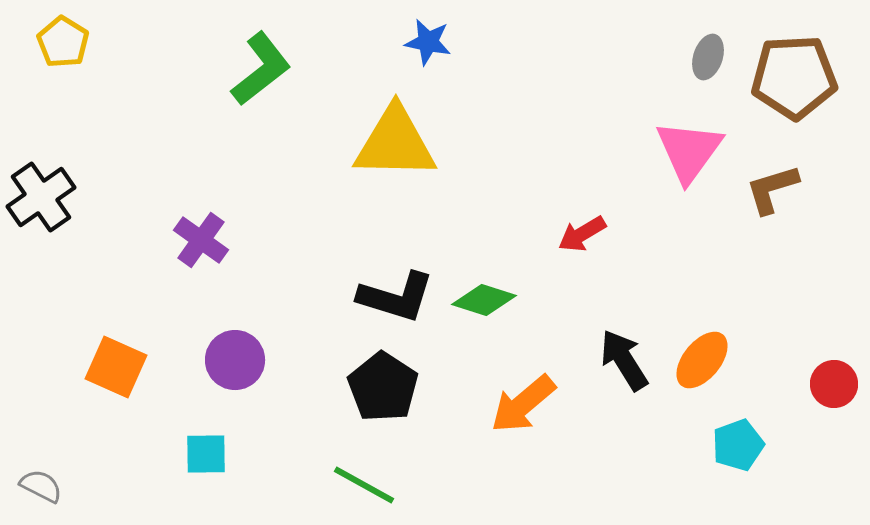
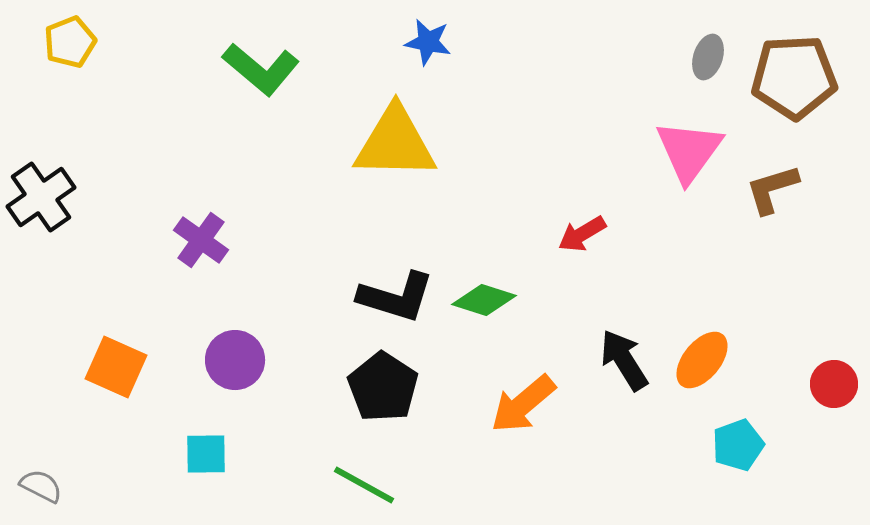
yellow pentagon: moved 7 px right; rotated 18 degrees clockwise
green L-shape: rotated 78 degrees clockwise
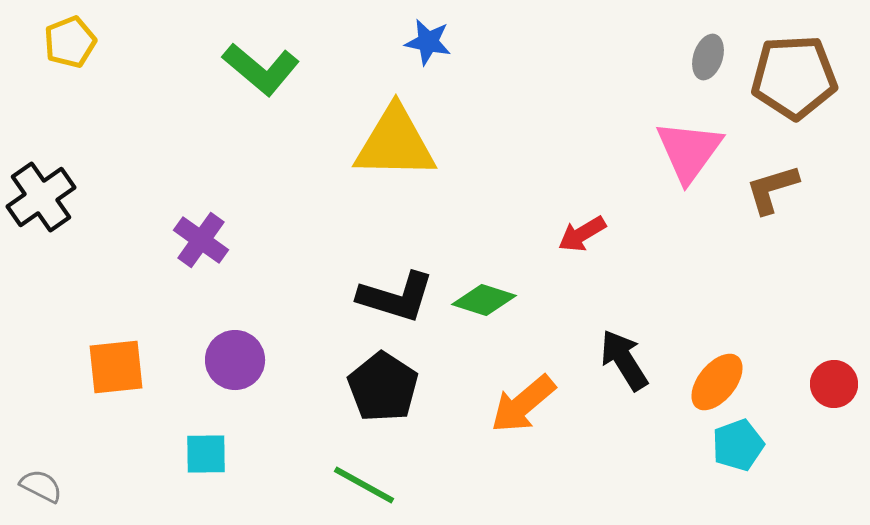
orange ellipse: moved 15 px right, 22 px down
orange square: rotated 30 degrees counterclockwise
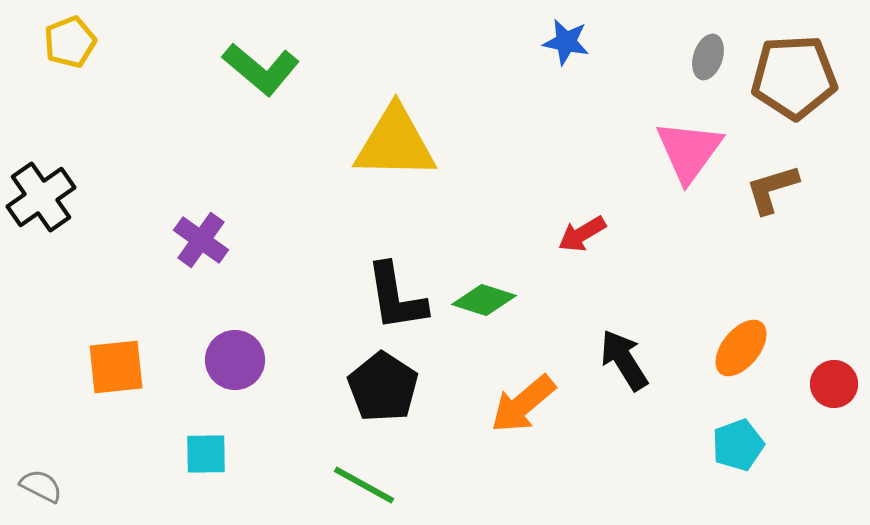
blue star: moved 138 px right
black L-shape: rotated 64 degrees clockwise
orange ellipse: moved 24 px right, 34 px up
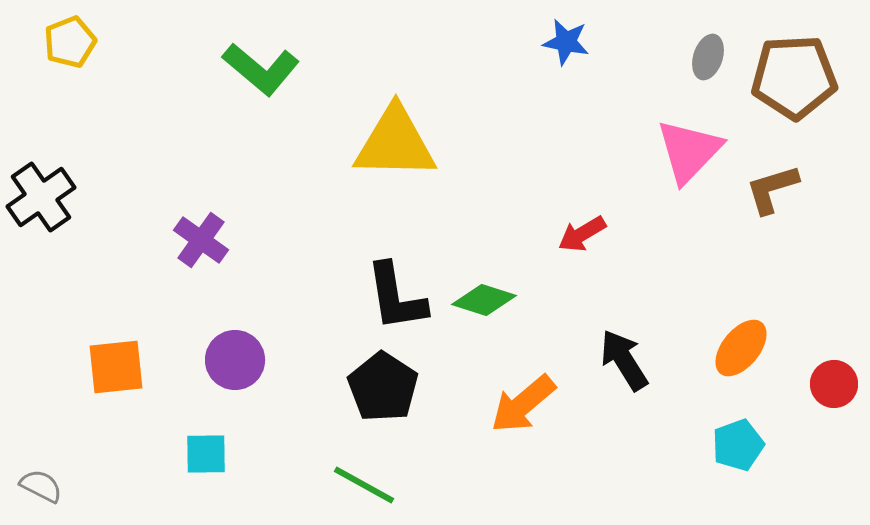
pink triangle: rotated 8 degrees clockwise
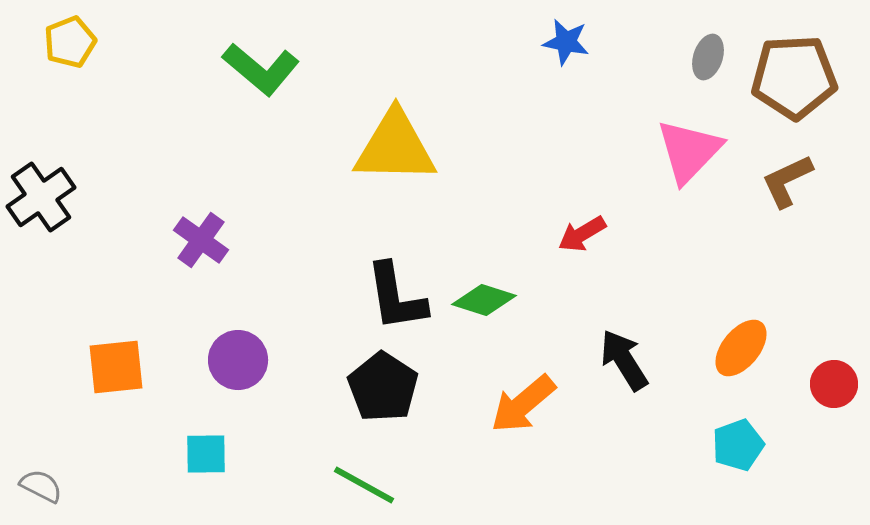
yellow triangle: moved 4 px down
brown L-shape: moved 15 px right, 8 px up; rotated 8 degrees counterclockwise
purple circle: moved 3 px right
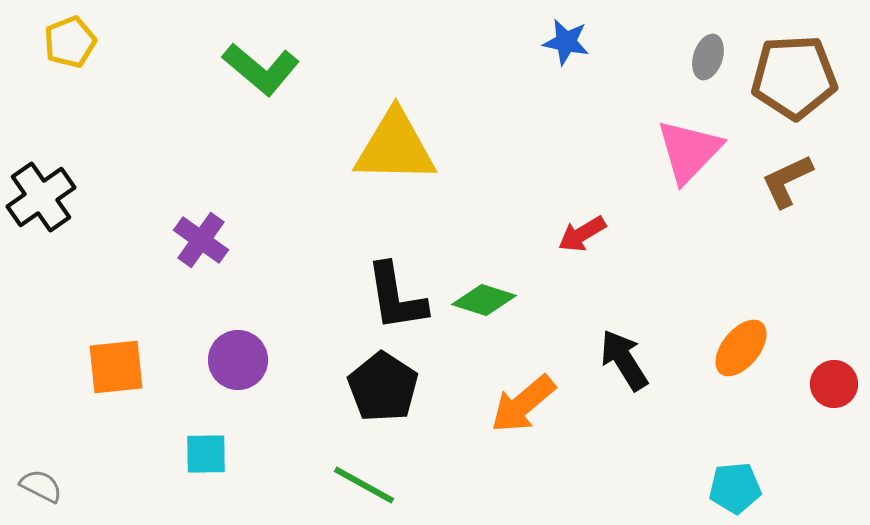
cyan pentagon: moved 3 px left, 43 px down; rotated 15 degrees clockwise
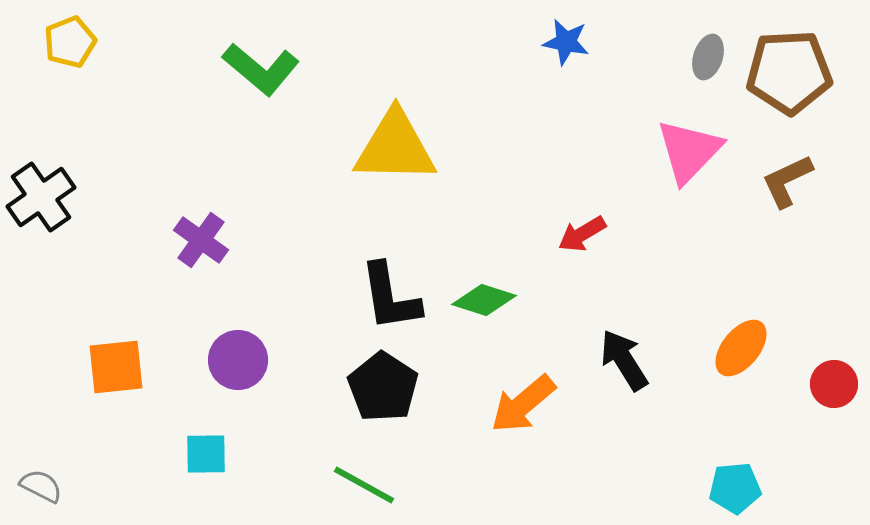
brown pentagon: moved 5 px left, 5 px up
black L-shape: moved 6 px left
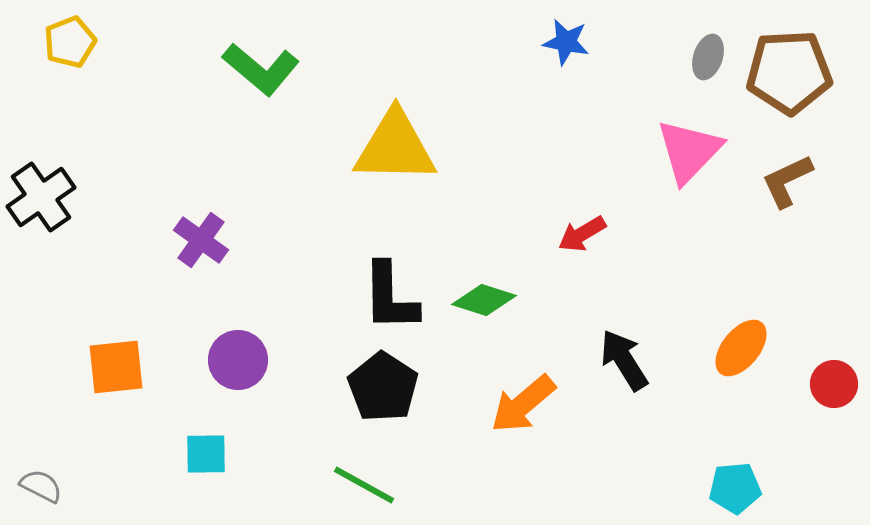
black L-shape: rotated 8 degrees clockwise
